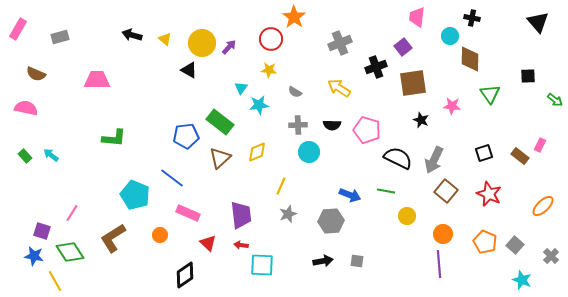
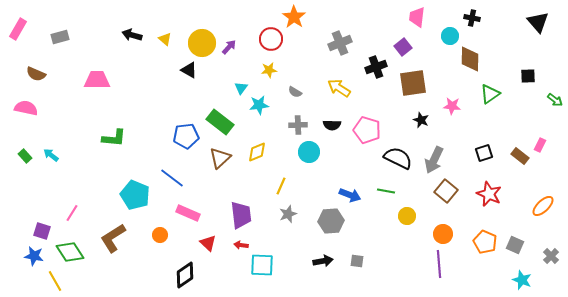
yellow star at (269, 70): rotated 14 degrees counterclockwise
green triangle at (490, 94): rotated 30 degrees clockwise
gray square at (515, 245): rotated 18 degrees counterclockwise
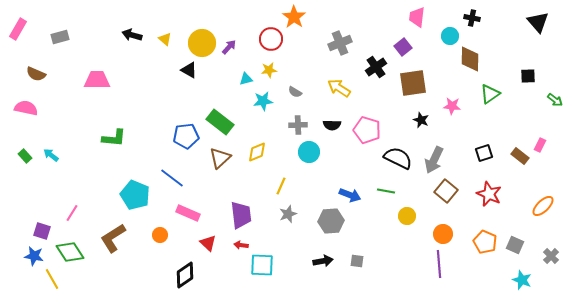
black cross at (376, 67): rotated 15 degrees counterclockwise
cyan triangle at (241, 88): moved 5 px right, 9 px up; rotated 40 degrees clockwise
cyan star at (259, 105): moved 4 px right, 4 px up
yellow line at (55, 281): moved 3 px left, 2 px up
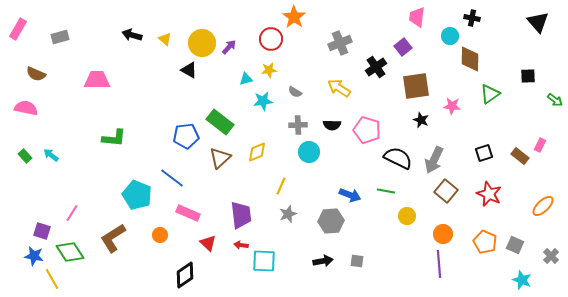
brown square at (413, 83): moved 3 px right, 3 px down
cyan pentagon at (135, 195): moved 2 px right
cyan square at (262, 265): moved 2 px right, 4 px up
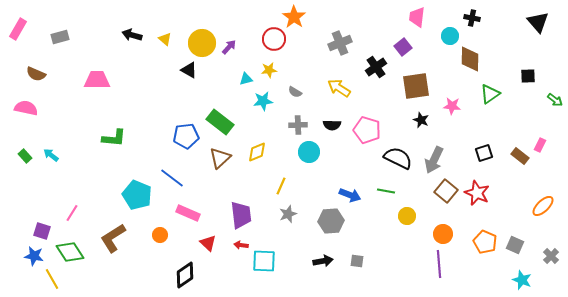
red circle at (271, 39): moved 3 px right
red star at (489, 194): moved 12 px left, 1 px up
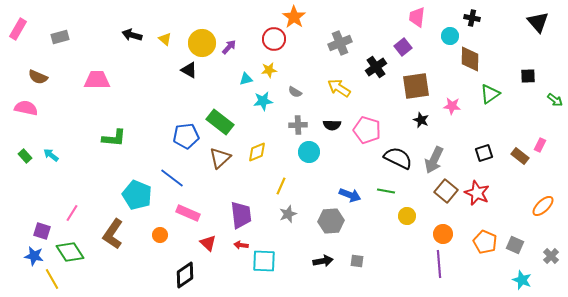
brown semicircle at (36, 74): moved 2 px right, 3 px down
brown L-shape at (113, 238): moved 4 px up; rotated 24 degrees counterclockwise
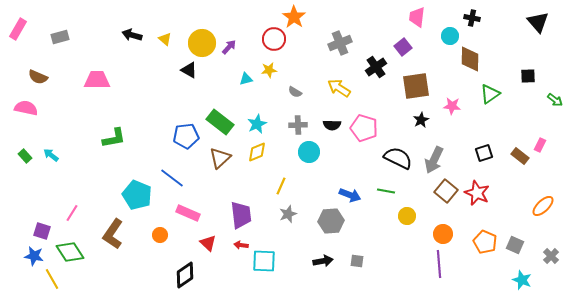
cyan star at (263, 101): moved 6 px left, 23 px down; rotated 18 degrees counterclockwise
black star at (421, 120): rotated 21 degrees clockwise
pink pentagon at (367, 130): moved 3 px left, 2 px up
green L-shape at (114, 138): rotated 15 degrees counterclockwise
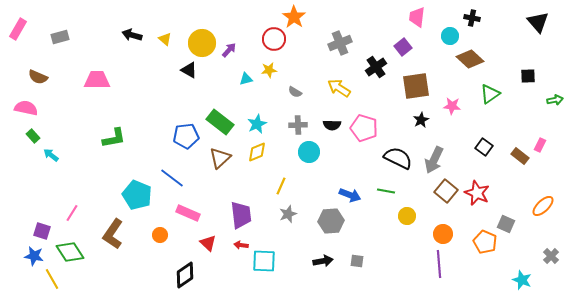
purple arrow at (229, 47): moved 3 px down
brown diamond at (470, 59): rotated 48 degrees counterclockwise
green arrow at (555, 100): rotated 49 degrees counterclockwise
black square at (484, 153): moved 6 px up; rotated 36 degrees counterclockwise
green rectangle at (25, 156): moved 8 px right, 20 px up
gray square at (515, 245): moved 9 px left, 21 px up
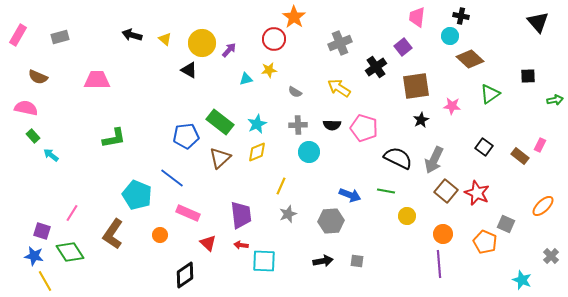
black cross at (472, 18): moved 11 px left, 2 px up
pink rectangle at (18, 29): moved 6 px down
yellow line at (52, 279): moved 7 px left, 2 px down
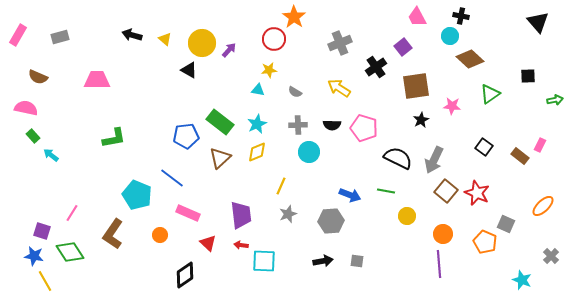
pink trapezoid at (417, 17): rotated 35 degrees counterclockwise
cyan triangle at (246, 79): moved 12 px right, 11 px down; rotated 24 degrees clockwise
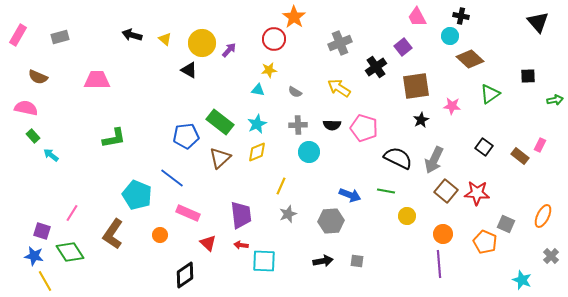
red star at (477, 193): rotated 20 degrees counterclockwise
orange ellipse at (543, 206): moved 10 px down; rotated 20 degrees counterclockwise
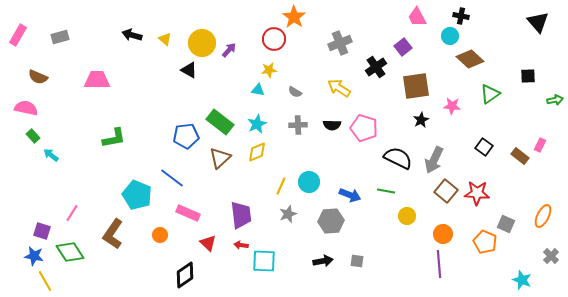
cyan circle at (309, 152): moved 30 px down
